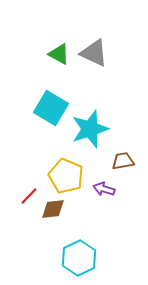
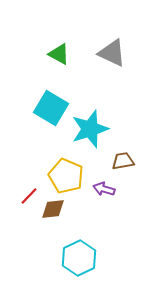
gray triangle: moved 18 px right
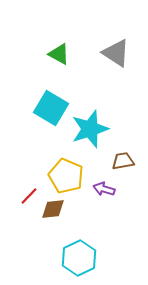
gray triangle: moved 4 px right; rotated 8 degrees clockwise
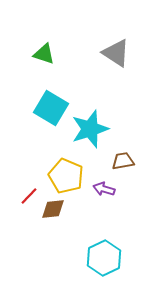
green triangle: moved 15 px left; rotated 10 degrees counterclockwise
cyan hexagon: moved 25 px right
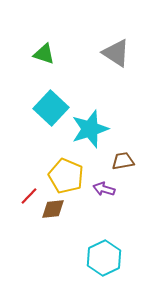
cyan square: rotated 12 degrees clockwise
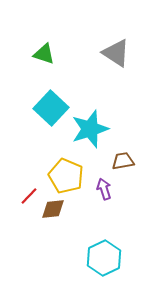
purple arrow: rotated 55 degrees clockwise
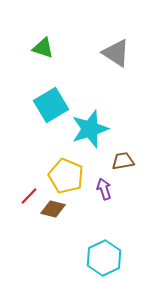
green triangle: moved 1 px left, 6 px up
cyan square: moved 3 px up; rotated 16 degrees clockwise
brown diamond: rotated 20 degrees clockwise
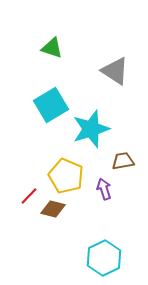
green triangle: moved 9 px right
gray triangle: moved 1 px left, 18 px down
cyan star: moved 1 px right
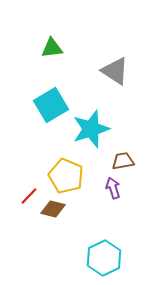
green triangle: rotated 25 degrees counterclockwise
purple arrow: moved 9 px right, 1 px up
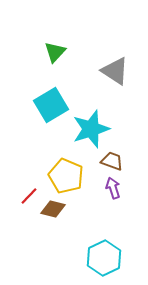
green triangle: moved 3 px right, 4 px down; rotated 40 degrees counterclockwise
brown trapezoid: moved 11 px left; rotated 30 degrees clockwise
